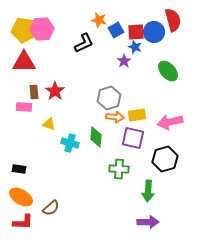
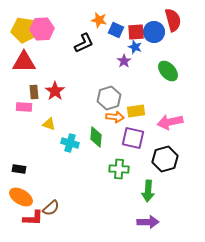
blue square: rotated 35 degrees counterclockwise
yellow rectangle: moved 1 px left, 4 px up
red L-shape: moved 10 px right, 4 px up
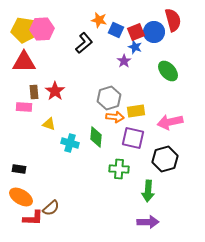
red square: rotated 18 degrees counterclockwise
black L-shape: rotated 15 degrees counterclockwise
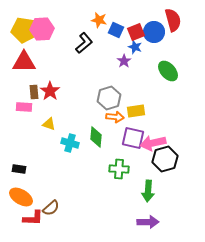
red star: moved 5 px left
pink arrow: moved 17 px left, 21 px down
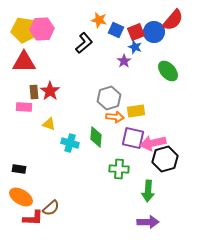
red semicircle: rotated 55 degrees clockwise
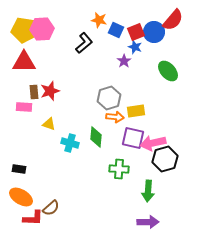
red star: rotated 18 degrees clockwise
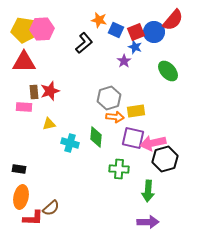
yellow triangle: rotated 32 degrees counterclockwise
orange ellipse: rotated 70 degrees clockwise
